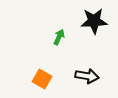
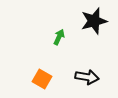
black star: rotated 12 degrees counterclockwise
black arrow: moved 1 px down
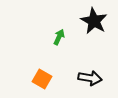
black star: rotated 28 degrees counterclockwise
black arrow: moved 3 px right, 1 px down
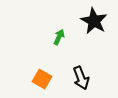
black arrow: moved 9 px left; rotated 60 degrees clockwise
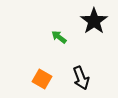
black star: rotated 8 degrees clockwise
green arrow: rotated 77 degrees counterclockwise
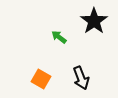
orange square: moved 1 px left
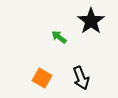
black star: moved 3 px left
orange square: moved 1 px right, 1 px up
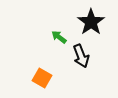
black star: moved 1 px down
black arrow: moved 22 px up
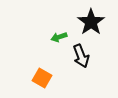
green arrow: rotated 56 degrees counterclockwise
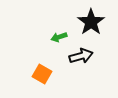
black arrow: rotated 85 degrees counterclockwise
orange square: moved 4 px up
